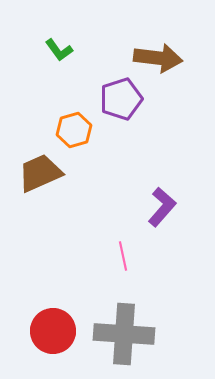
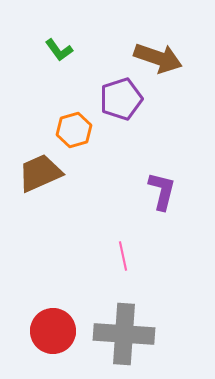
brown arrow: rotated 12 degrees clockwise
purple L-shape: moved 16 px up; rotated 27 degrees counterclockwise
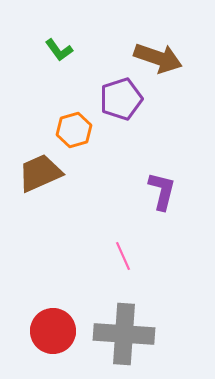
pink line: rotated 12 degrees counterclockwise
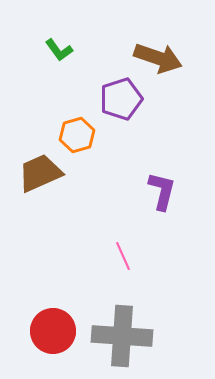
orange hexagon: moved 3 px right, 5 px down
gray cross: moved 2 px left, 2 px down
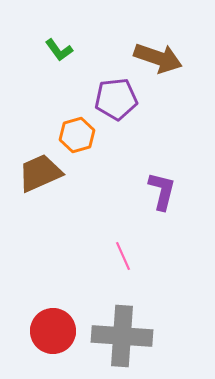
purple pentagon: moved 5 px left; rotated 12 degrees clockwise
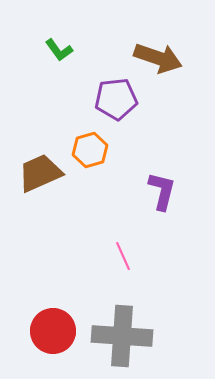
orange hexagon: moved 13 px right, 15 px down
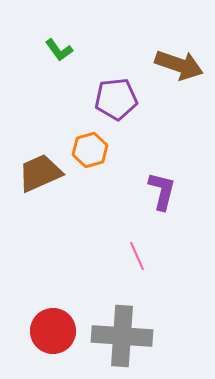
brown arrow: moved 21 px right, 7 px down
pink line: moved 14 px right
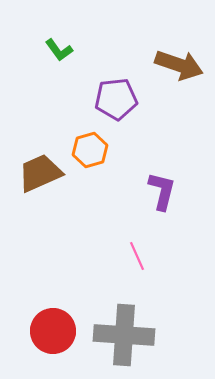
gray cross: moved 2 px right, 1 px up
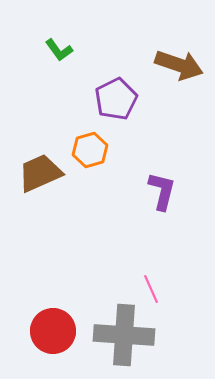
purple pentagon: rotated 21 degrees counterclockwise
pink line: moved 14 px right, 33 px down
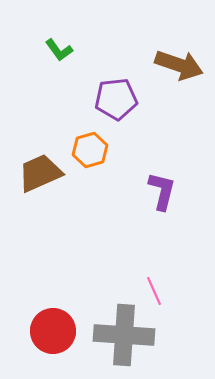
purple pentagon: rotated 21 degrees clockwise
pink line: moved 3 px right, 2 px down
